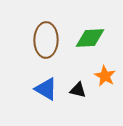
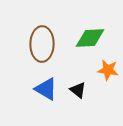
brown ellipse: moved 4 px left, 4 px down
orange star: moved 3 px right, 6 px up; rotated 20 degrees counterclockwise
black triangle: rotated 24 degrees clockwise
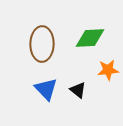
orange star: rotated 15 degrees counterclockwise
blue triangle: rotated 15 degrees clockwise
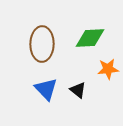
orange star: moved 1 px up
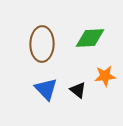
orange star: moved 3 px left, 7 px down
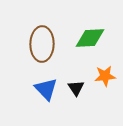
black triangle: moved 2 px left, 2 px up; rotated 18 degrees clockwise
